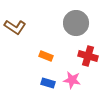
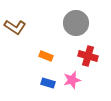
pink star: rotated 24 degrees counterclockwise
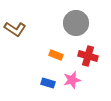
brown L-shape: moved 2 px down
orange rectangle: moved 10 px right, 1 px up
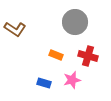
gray circle: moved 1 px left, 1 px up
blue rectangle: moved 4 px left
